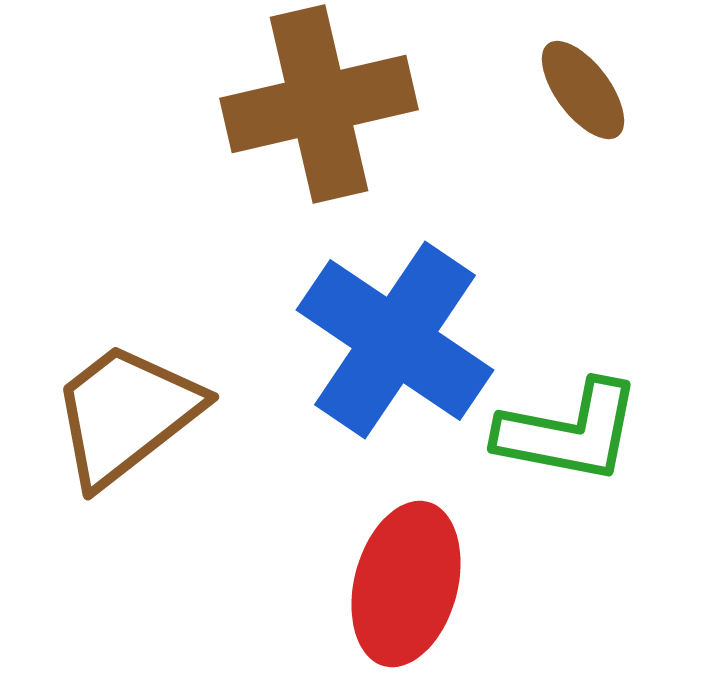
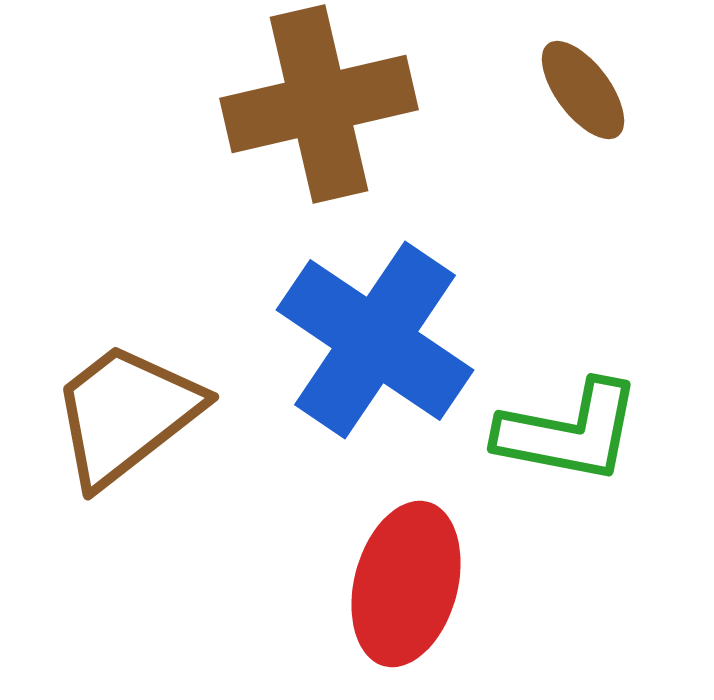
blue cross: moved 20 px left
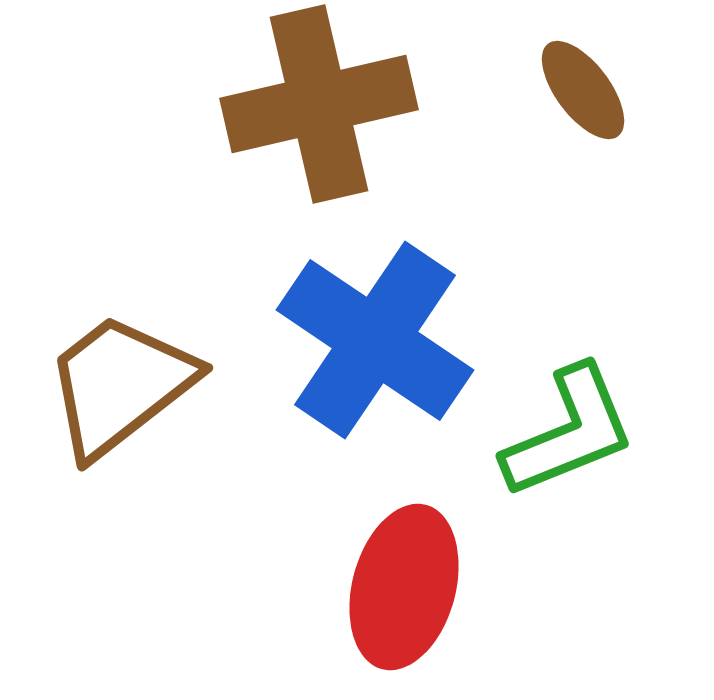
brown trapezoid: moved 6 px left, 29 px up
green L-shape: rotated 33 degrees counterclockwise
red ellipse: moved 2 px left, 3 px down
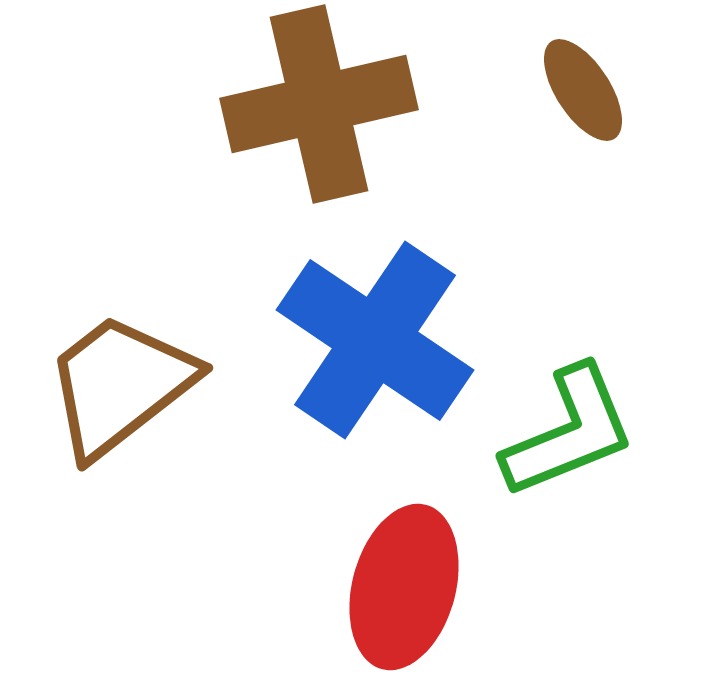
brown ellipse: rotated 4 degrees clockwise
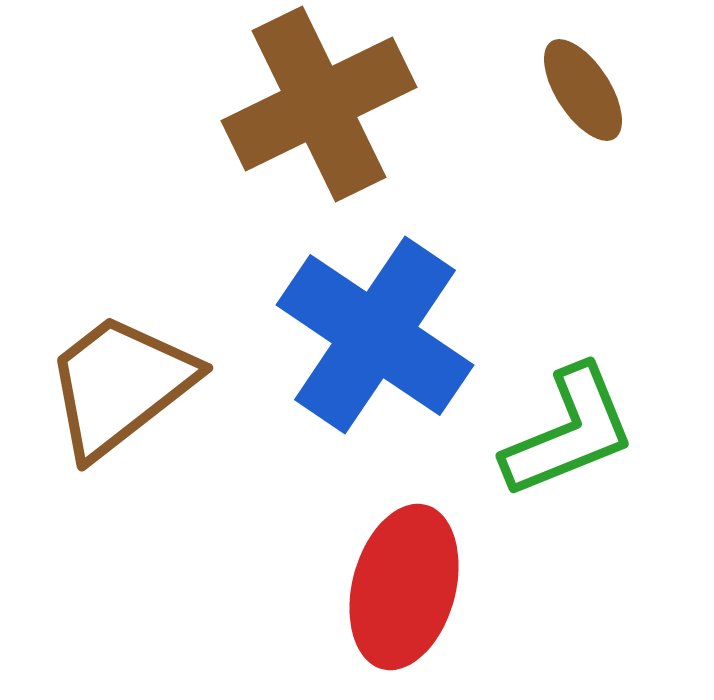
brown cross: rotated 13 degrees counterclockwise
blue cross: moved 5 px up
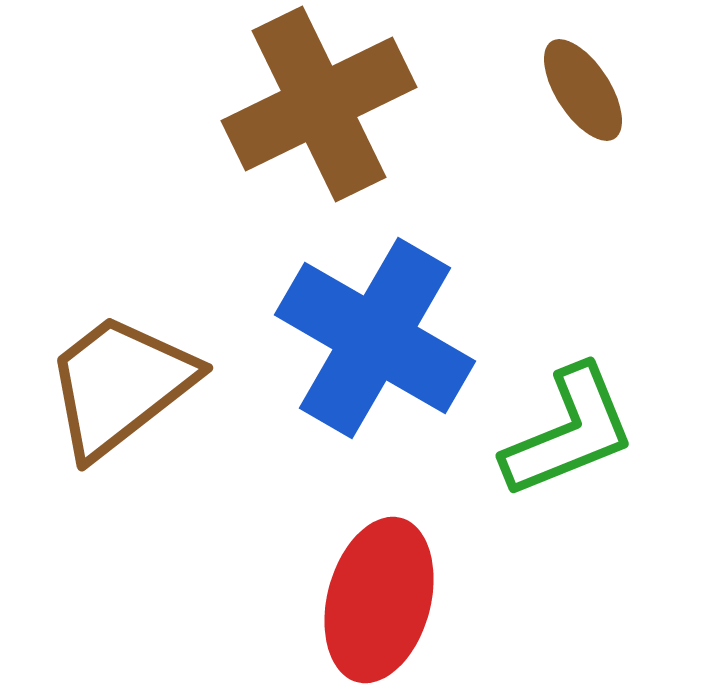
blue cross: moved 3 px down; rotated 4 degrees counterclockwise
red ellipse: moved 25 px left, 13 px down
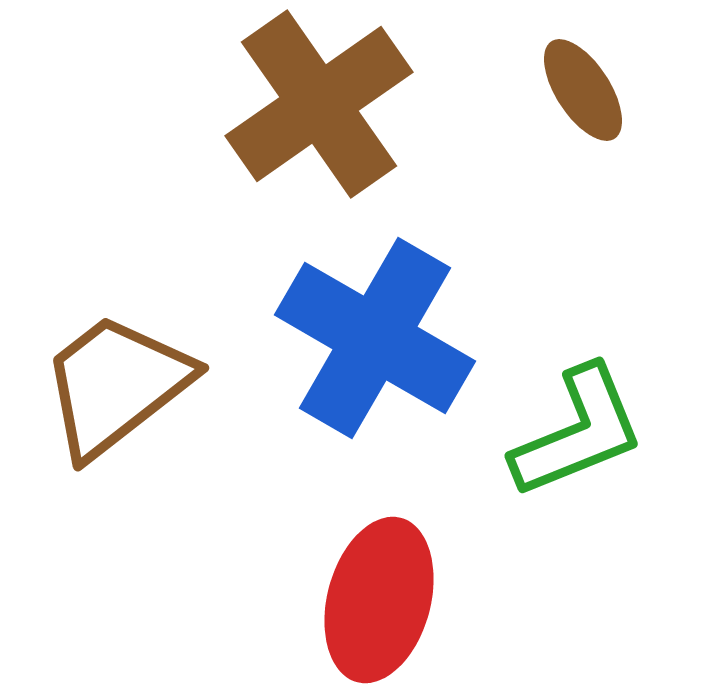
brown cross: rotated 9 degrees counterclockwise
brown trapezoid: moved 4 px left
green L-shape: moved 9 px right
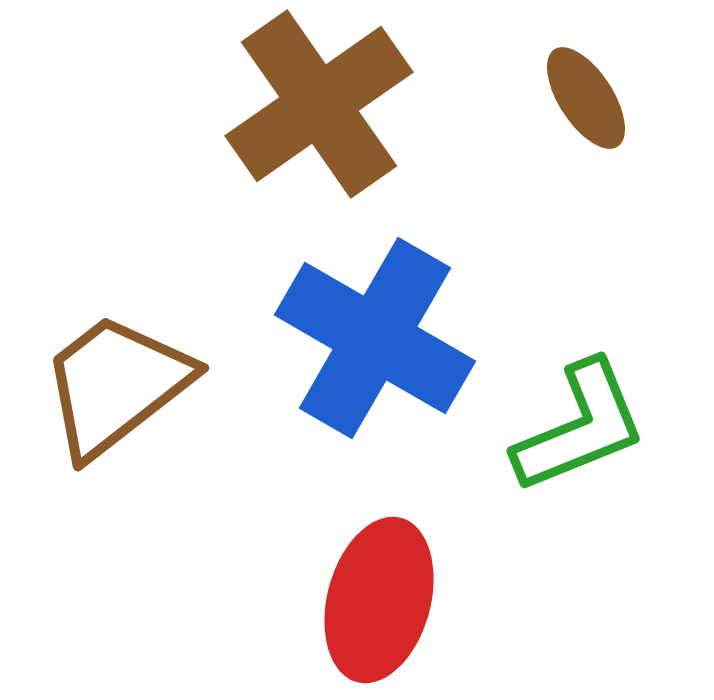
brown ellipse: moved 3 px right, 8 px down
green L-shape: moved 2 px right, 5 px up
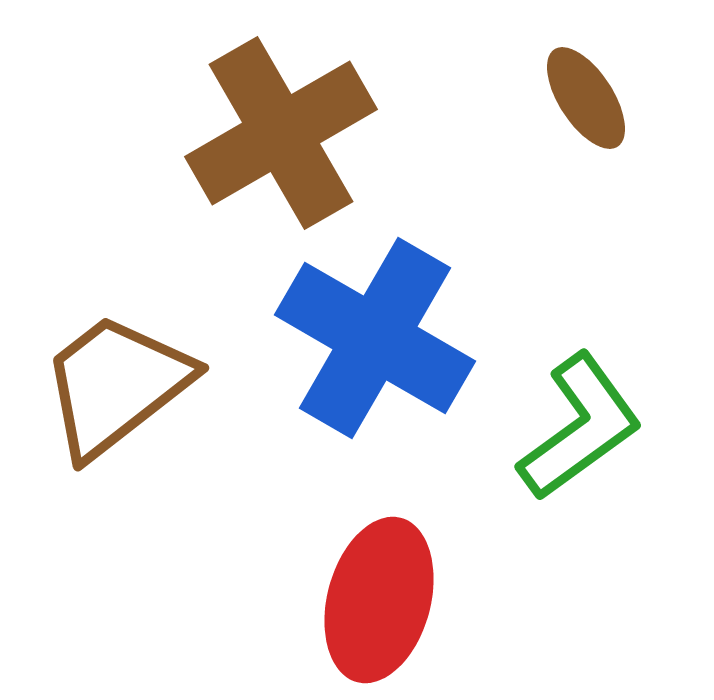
brown cross: moved 38 px left, 29 px down; rotated 5 degrees clockwise
green L-shape: rotated 14 degrees counterclockwise
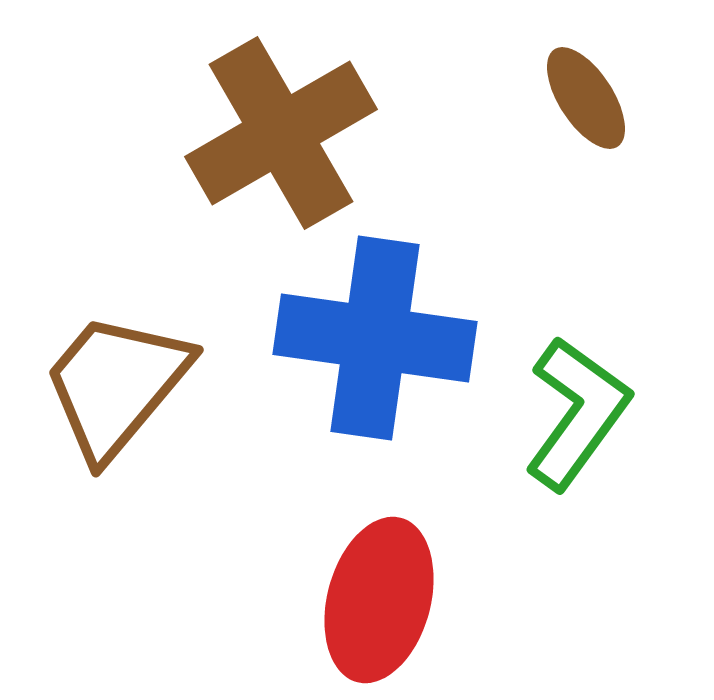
blue cross: rotated 22 degrees counterclockwise
brown trapezoid: rotated 12 degrees counterclockwise
green L-shape: moved 3 px left, 14 px up; rotated 18 degrees counterclockwise
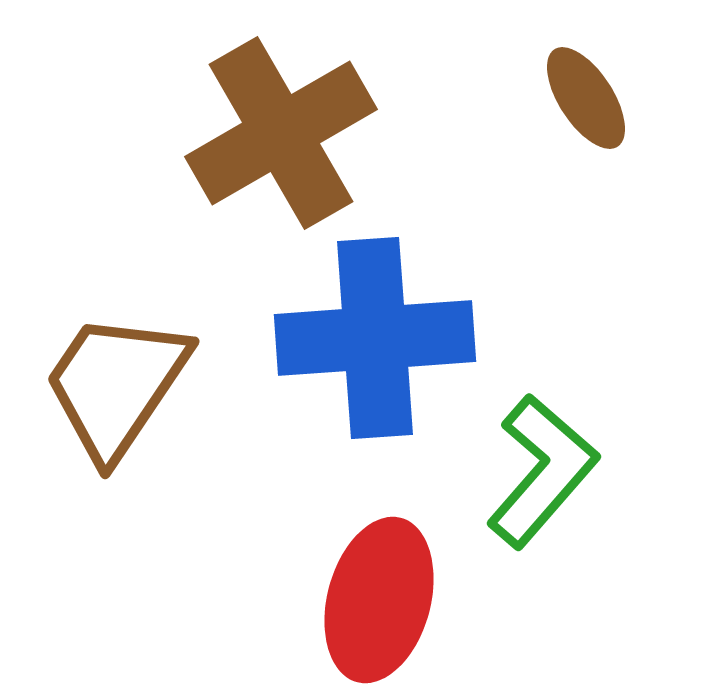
blue cross: rotated 12 degrees counterclockwise
brown trapezoid: rotated 6 degrees counterclockwise
green L-shape: moved 35 px left, 58 px down; rotated 5 degrees clockwise
